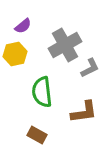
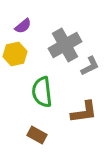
gray L-shape: moved 2 px up
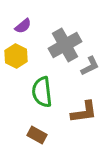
yellow hexagon: moved 1 px right, 2 px down; rotated 20 degrees counterclockwise
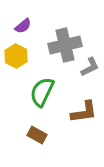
gray cross: rotated 16 degrees clockwise
gray L-shape: moved 1 px down
green semicircle: rotated 32 degrees clockwise
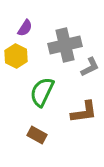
purple semicircle: moved 2 px right, 2 px down; rotated 18 degrees counterclockwise
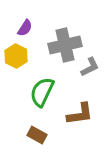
brown L-shape: moved 4 px left, 2 px down
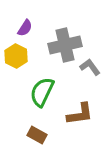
gray L-shape: rotated 100 degrees counterclockwise
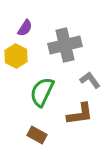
gray L-shape: moved 13 px down
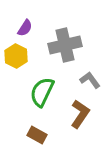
brown L-shape: rotated 48 degrees counterclockwise
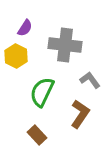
gray cross: rotated 20 degrees clockwise
brown rectangle: rotated 18 degrees clockwise
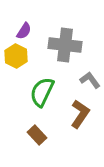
purple semicircle: moved 1 px left, 3 px down
